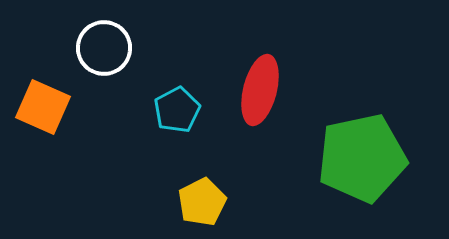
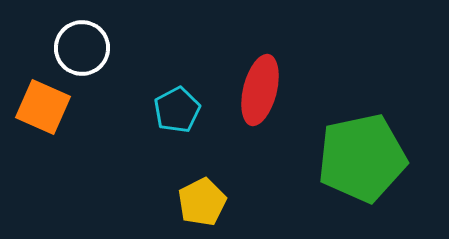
white circle: moved 22 px left
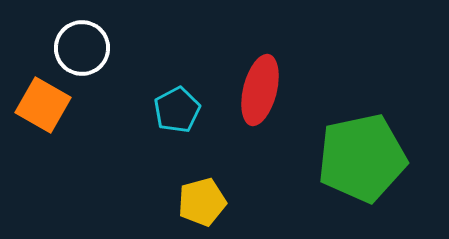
orange square: moved 2 px up; rotated 6 degrees clockwise
yellow pentagon: rotated 12 degrees clockwise
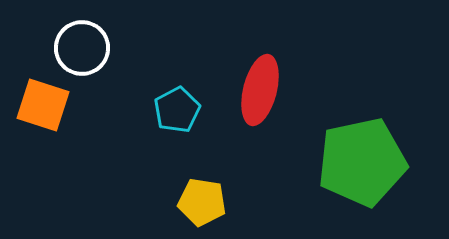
orange square: rotated 12 degrees counterclockwise
green pentagon: moved 4 px down
yellow pentagon: rotated 24 degrees clockwise
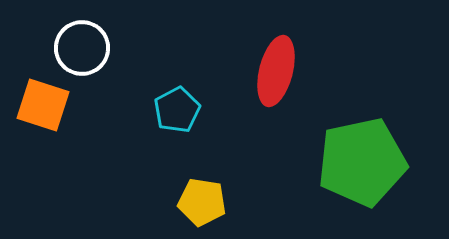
red ellipse: moved 16 px right, 19 px up
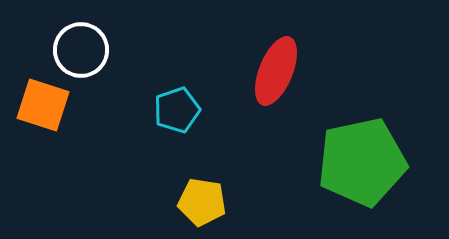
white circle: moved 1 px left, 2 px down
red ellipse: rotated 8 degrees clockwise
cyan pentagon: rotated 9 degrees clockwise
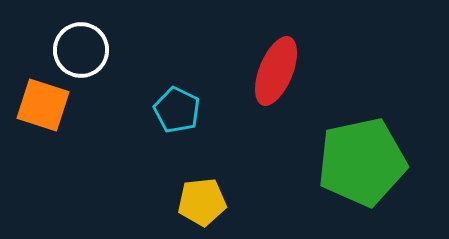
cyan pentagon: rotated 27 degrees counterclockwise
yellow pentagon: rotated 15 degrees counterclockwise
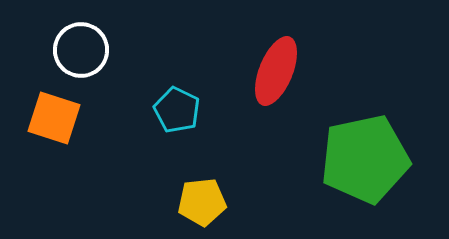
orange square: moved 11 px right, 13 px down
green pentagon: moved 3 px right, 3 px up
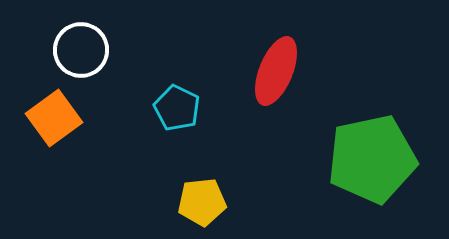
cyan pentagon: moved 2 px up
orange square: rotated 36 degrees clockwise
green pentagon: moved 7 px right
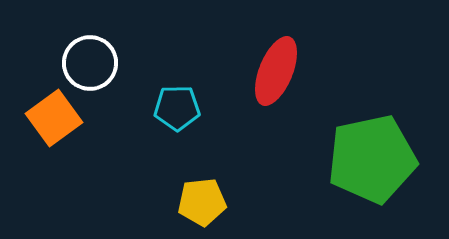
white circle: moved 9 px right, 13 px down
cyan pentagon: rotated 27 degrees counterclockwise
